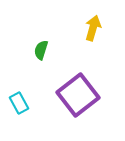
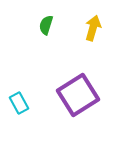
green semicircle: moved 5 px right, 25 px up
purple square: rotated 6 degrees clockwise
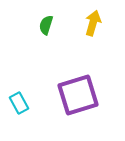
yellow arrow: moved 5 px up
purple square: rotated 15 degrees clockwise
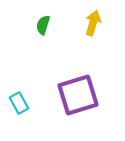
green semicircle: moved 3 px left
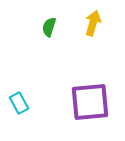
green semicircle: moved 6 px right, 2 px down
purple square: moved 12 px right, 7 px down; rotated 12 degrees clockwise
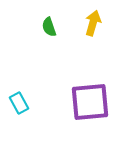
green semicircle: rotated 36 degrees counterclockwise
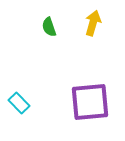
cyan rectangle: rotated 15 degrees counterclockwise
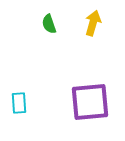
green semicircle: moved 3 px up
cyan rectangle: rotated 40 degrees clockwise
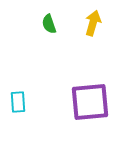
cyan rectangle: moved 1 px left, 1 px up
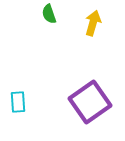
green semicircle: moved 10 px up
purple square: rotated 30 degrees counterclockwise
